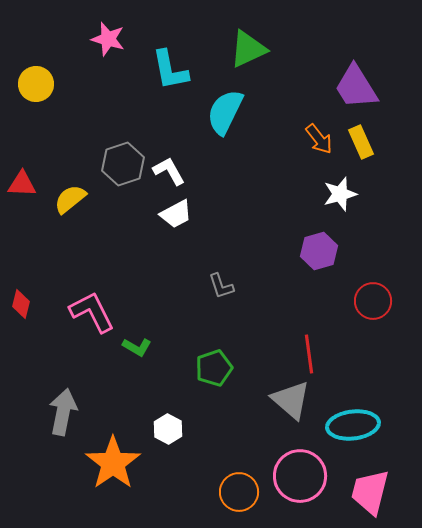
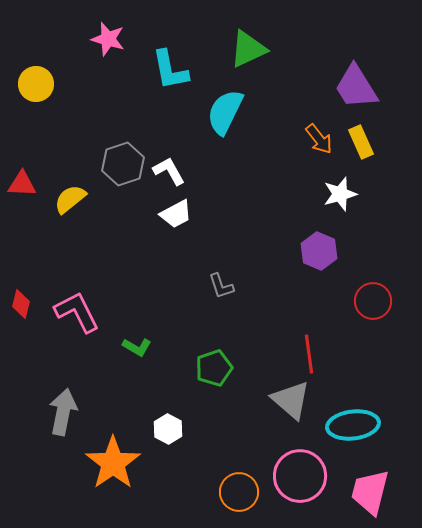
purple hexagon: rotated 21 degrees counterclockwise
pink L-shape: moved 15 px left
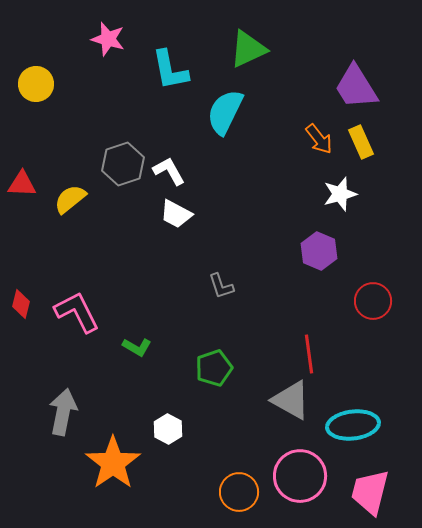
white trapezoid: rotated 56 degrees clockwise
gray triangle: rotated 12 degrees counterclockwise
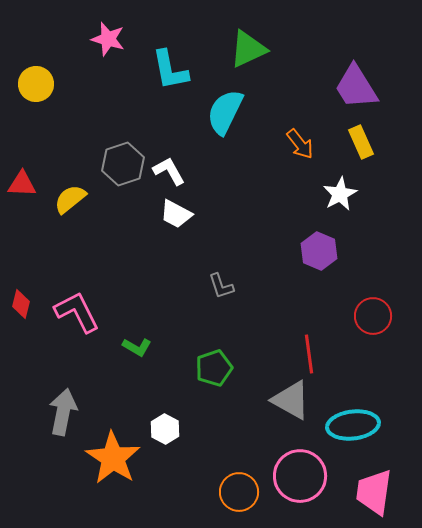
orange arrow: moved 19 px left, 5 px down
white star: rotated 12 degrees counterclockwise
red circle: moved 15 px down
white hexagon: moved 3 px left
orange star: moved 5 px up; rotated 4 degrees counterclockwise
pink trapezoid: moved 4 px right; rotated 6 degrees counterclockwise
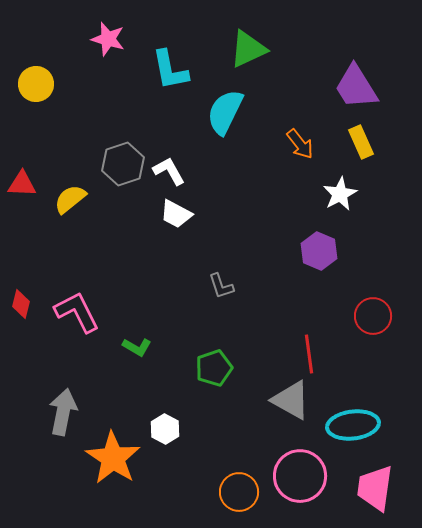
pink trapezoid: moved 1 px right, 4 px up
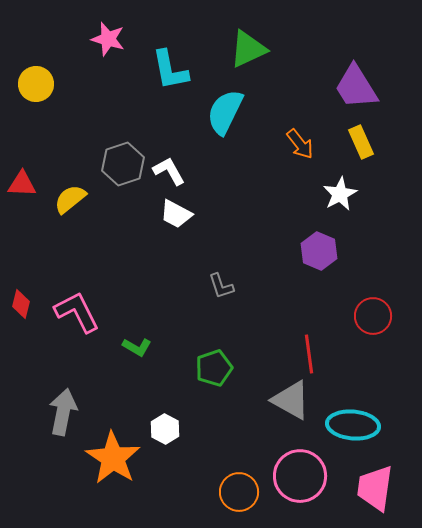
cyan ellipse: rotated 12 degrees clockwise
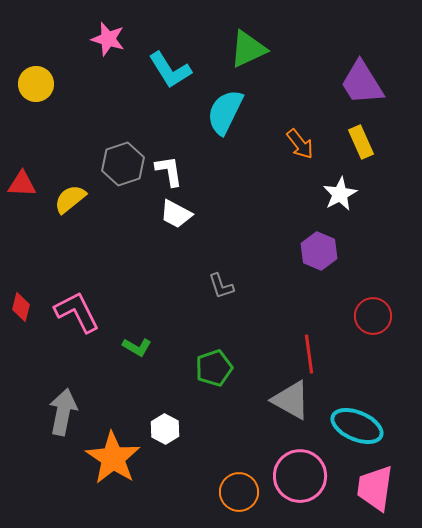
cyan L-shape: rotated 21 degrees counterclockwise
purple trapezoid: moved 6 px right, 4 px up
white L-shape: rotated 20 degrees clockwise
red diamond: moved 3 px down
cyan ellipse: moved 4 px right, 1 px down; rotated 18 degrees clockwise
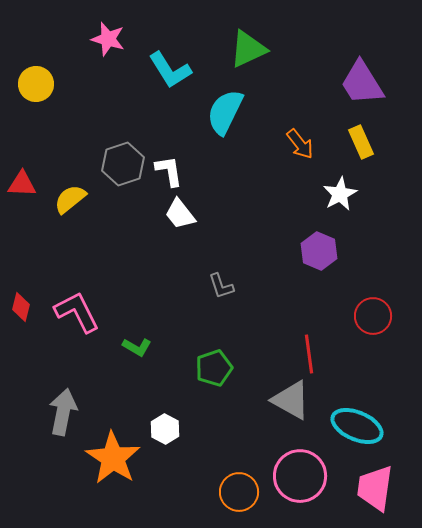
white trapezoid: moved 4 px right; rotated 24 degrees clockwise
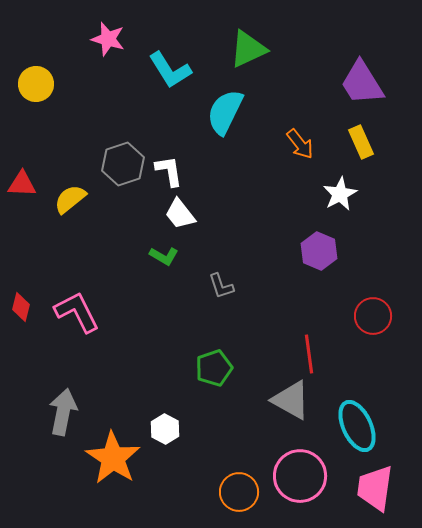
green L-shape: moved 27 px right, 91 px up
cyan ellipse: rotated 42 degrees clockwise
